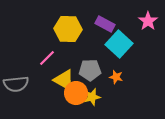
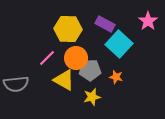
orange circle: moved 35 px up
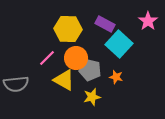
gray pentagon: rotated 15 degrees clockwise
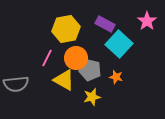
pink star: moved 1 px left
yellow hexagon: moved 2 px left; rotated 12 degrees counterclockwise
pink line: rotated 18 degrees counterclockwise
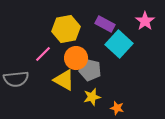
pink star: moved 2 px left
pink line: moved 4 px left, 4 px up; rotated 18 degrees clockwise
orange star: moved 1 px right, 31 px down
gray semicircle: moved 5 px up
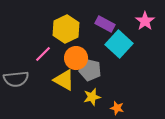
yellow hexagon: rotated 16 degrees counterclockwise
